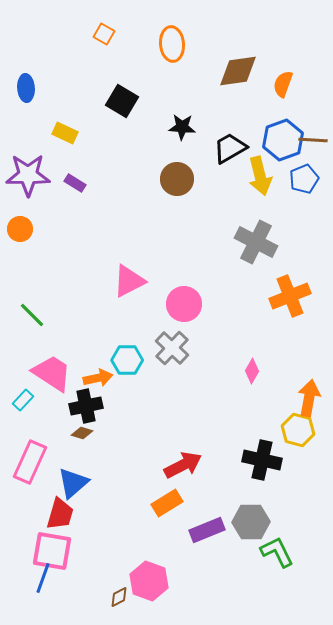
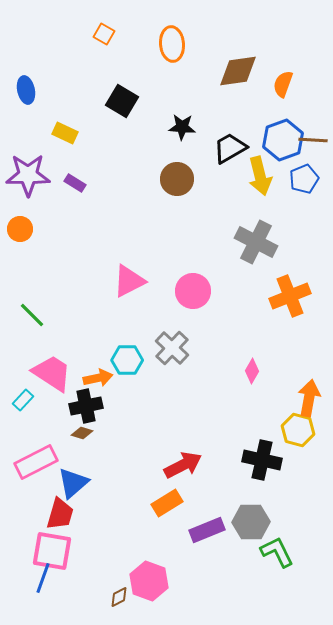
blue ellipse at (26, 88): moved 2 px down; rotated 8 degrees counterclockwise
pink circle at (184, 304): moved 9 px right, 13 px up
pink rectangle at (30, 462): moved 6 px right; rotated 39 degrees clockwise
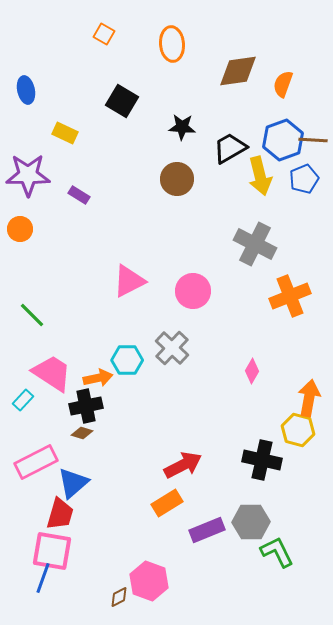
purple rectangle at (75, 183): moved 4 px right, 12 px down
gray cross at (256, 242): moved 1 px left, 2 px down
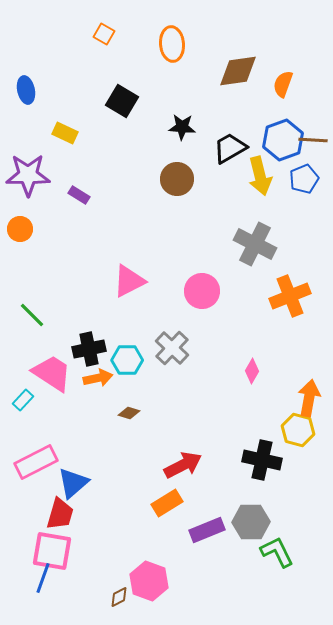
pink circle at (193, 291): moved 9 px right
black cross at (86, 406): moved 3 px right, 57 px up
brown diamond at (82, 433): moved 47 px right, 20 px up
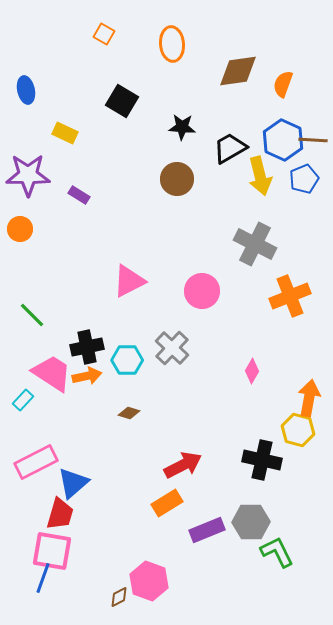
blue hexagon at (283, 140): rotated 15 degrees counterclockwise
black cross at (89, 349): moved 2 px left, 2 px up
orange arrow at (98, 378): moved 11 px left, 2 px up
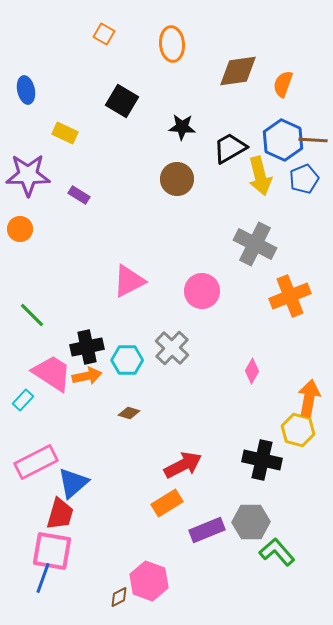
green L-shape at (277, 552): rotated 15 degrees counterclockwise
